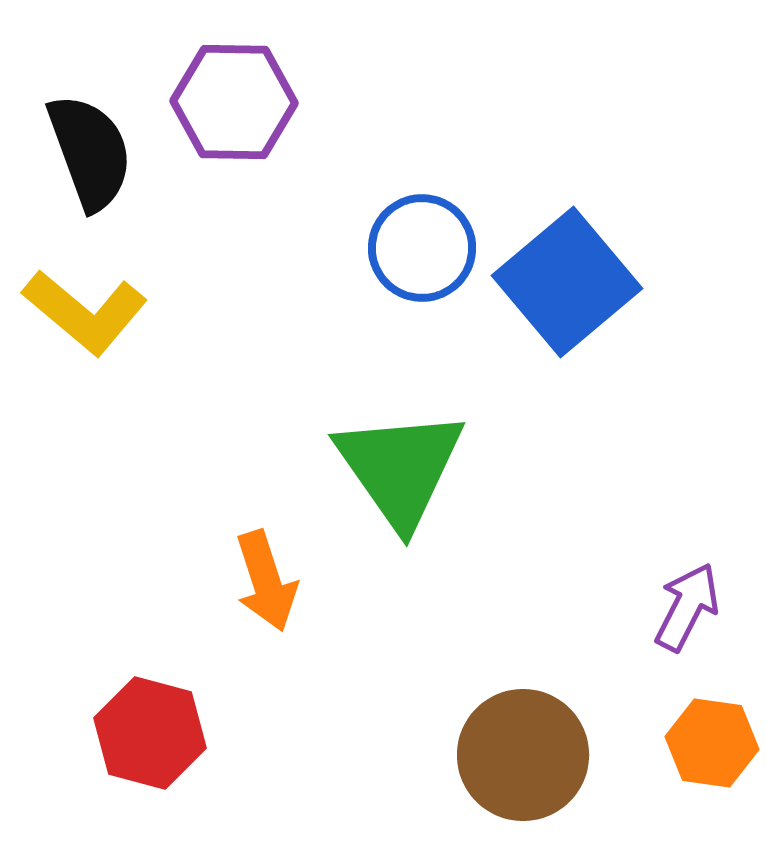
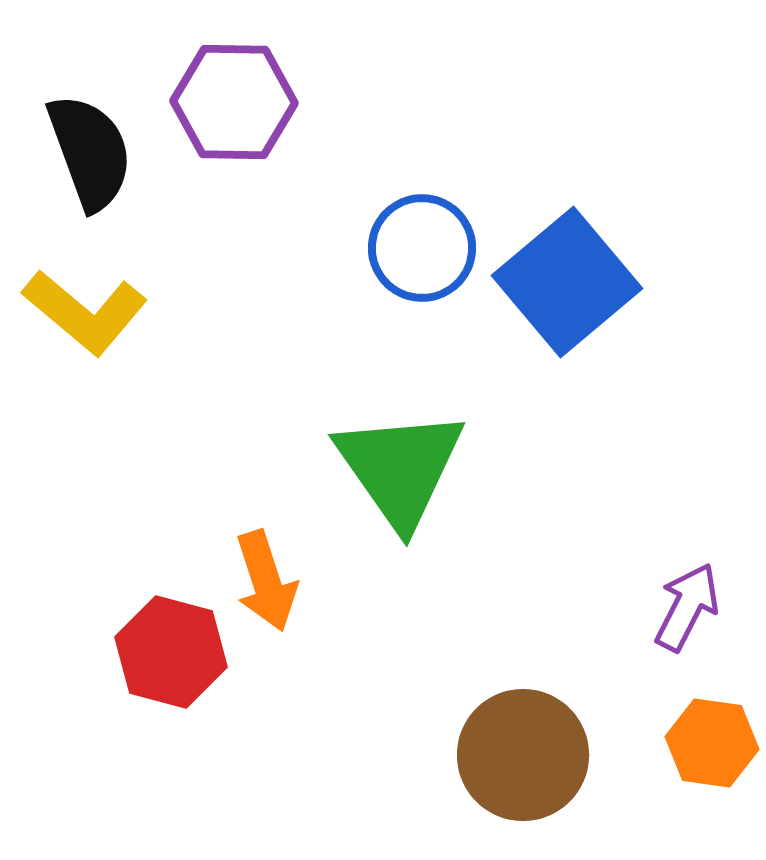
red hexagon: moved 21 px right, 81 px up
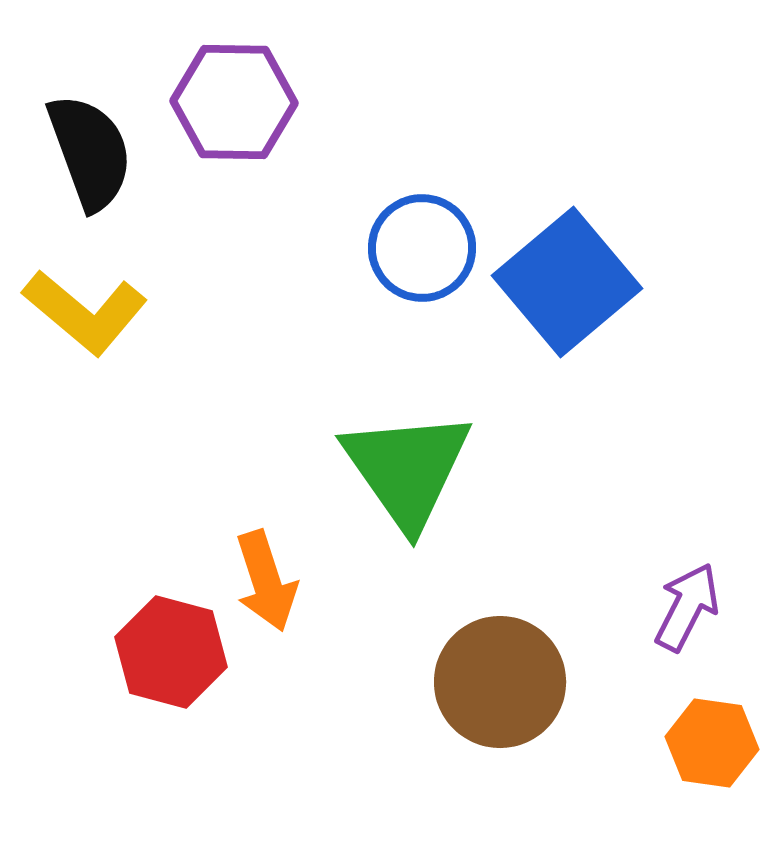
green triangle: moved 7 px right, 1 px down
brown circle: moved 23 px left, 73 px up
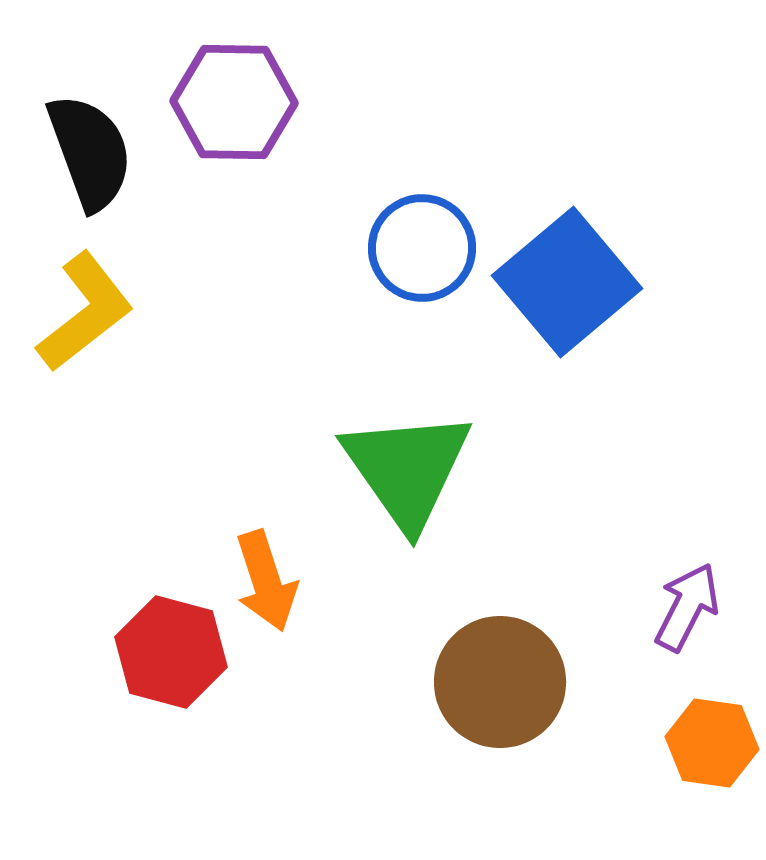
yellow L-shape: rotated 78 degrees counterclockwise
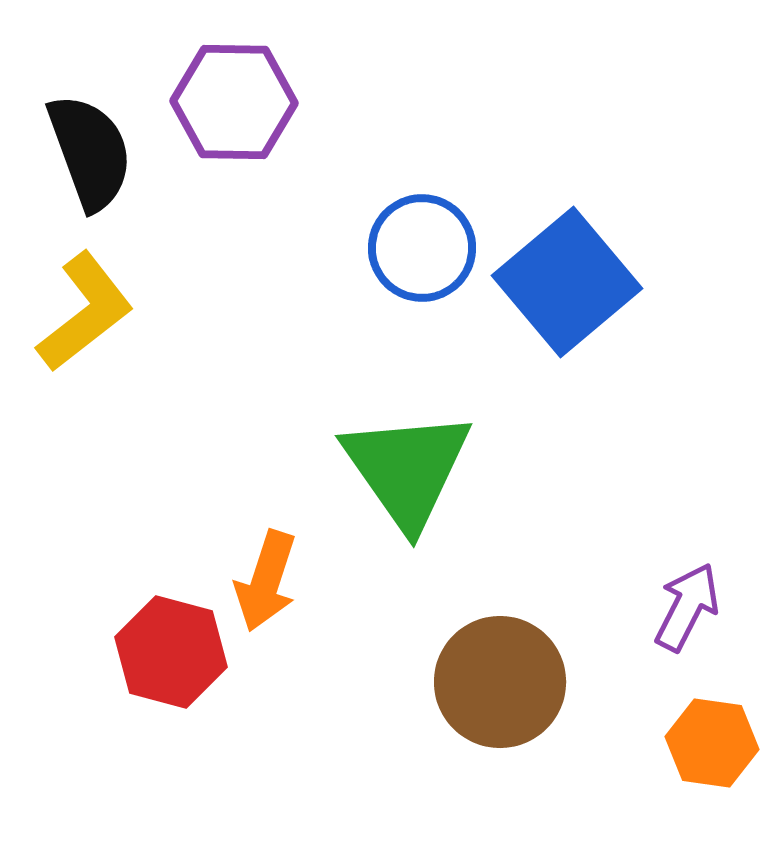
orange arrow: rotated 36 degrees clockwise
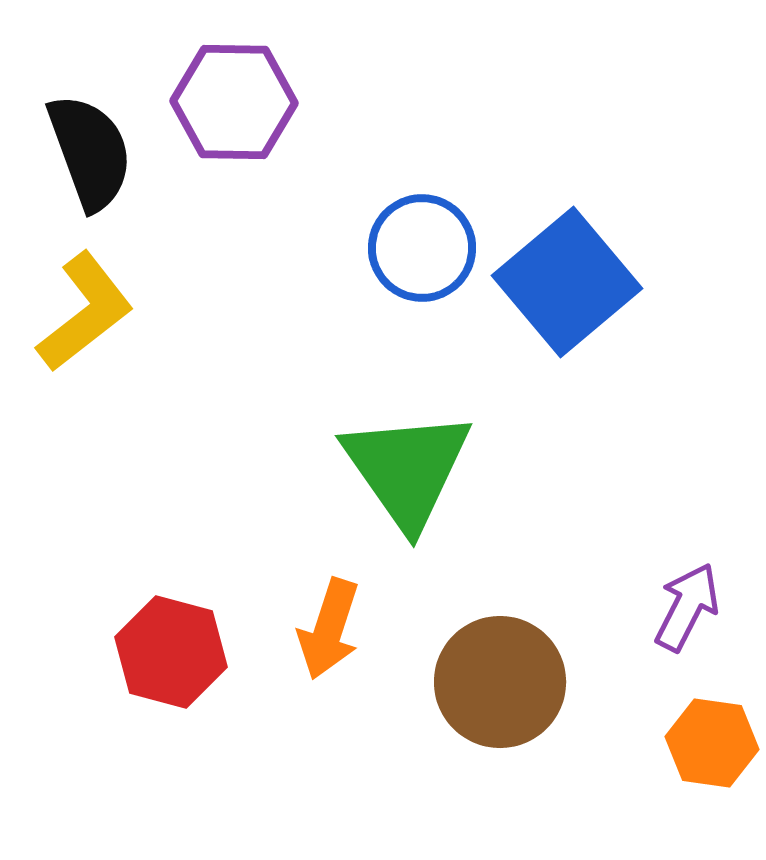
orange arrow: moved 63 px right, 48 px down
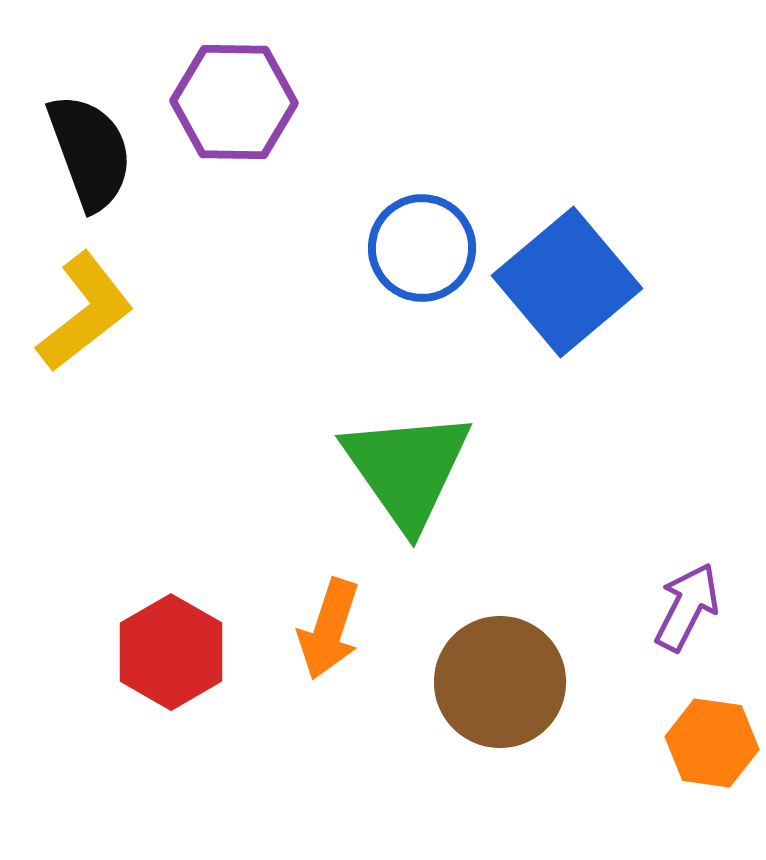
red hexagon: rotated 15 degrees clockwise
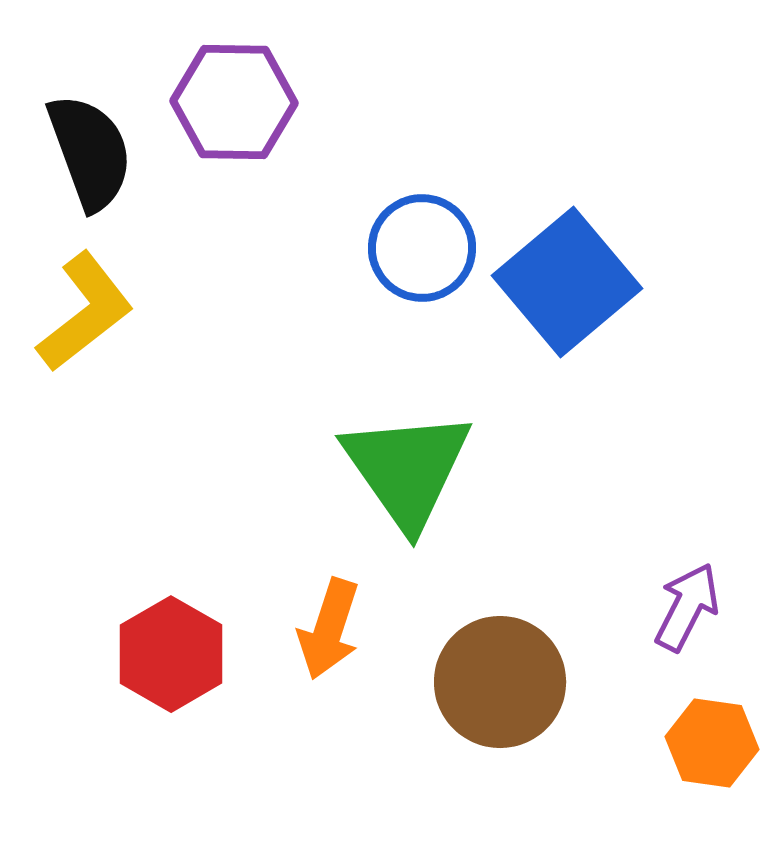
red hexagon: moved 2 px down
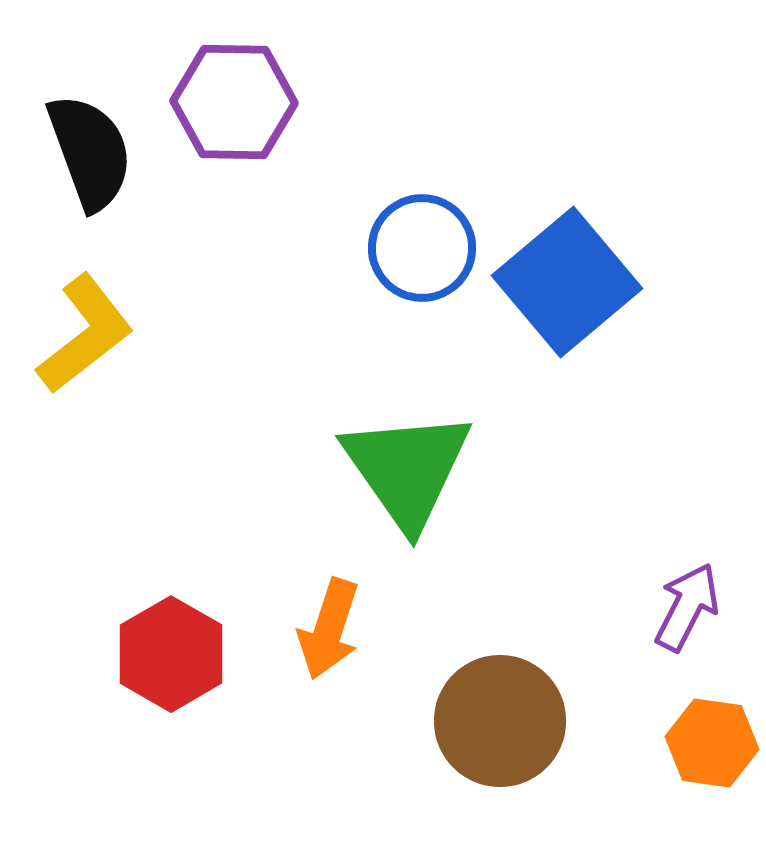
yellow L-shape: moved 22 px down
brown circle: moved 39 px down
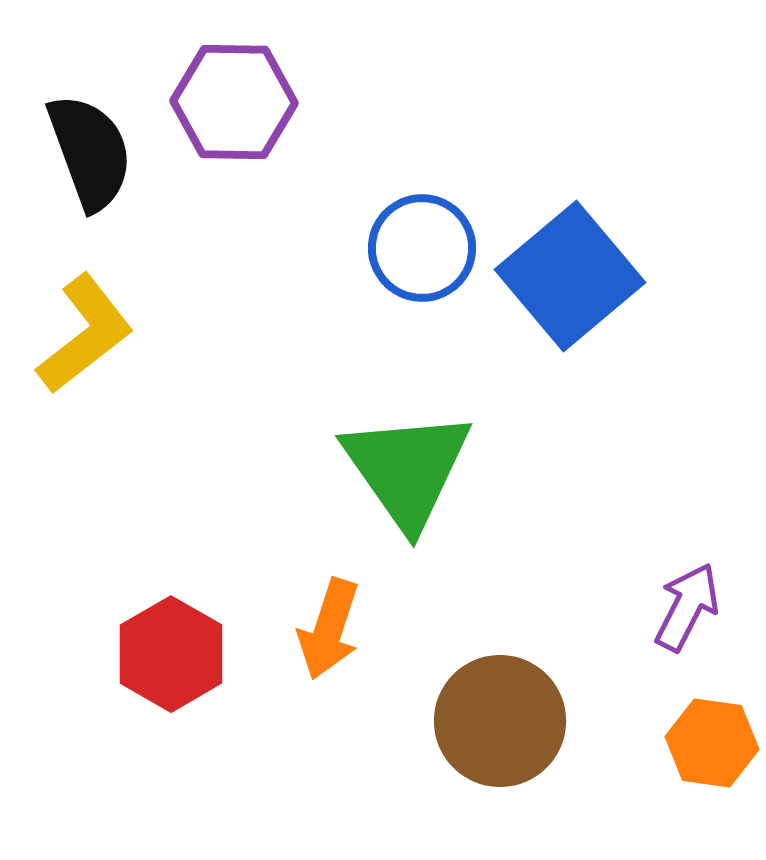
blue square: moved 3 px right, 6 px up
